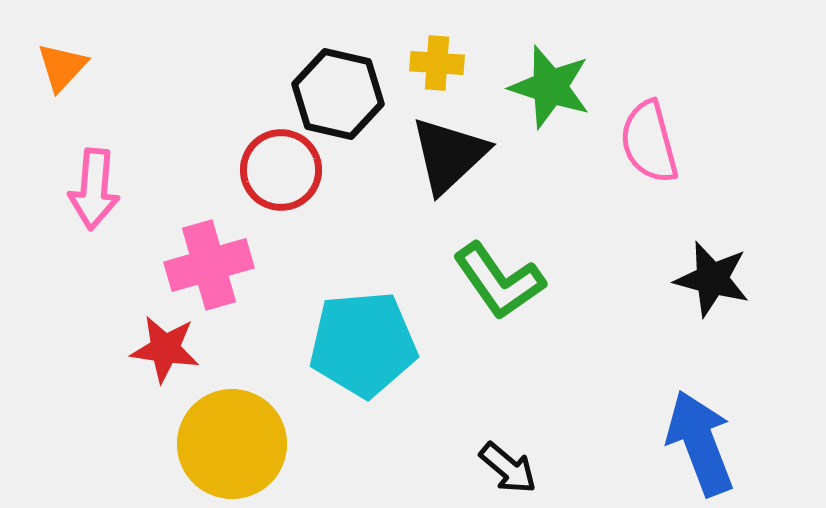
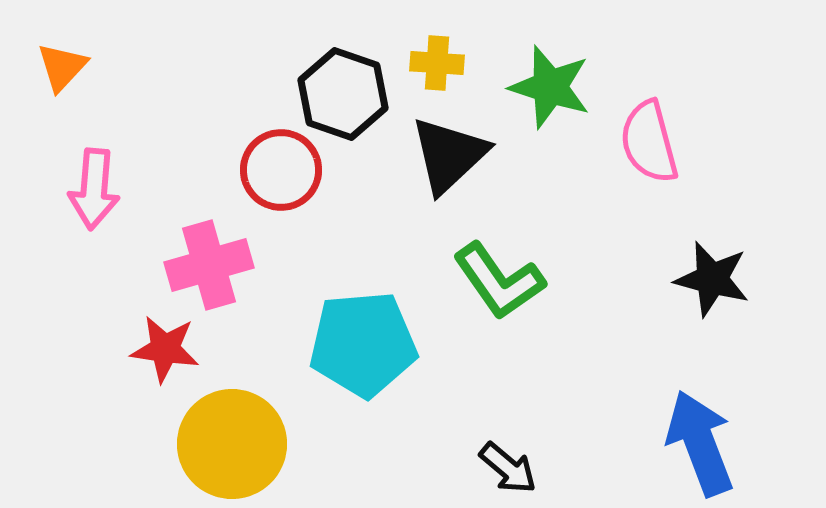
black hexagon: moved 5 px right; rotated 6 degrees clockwise
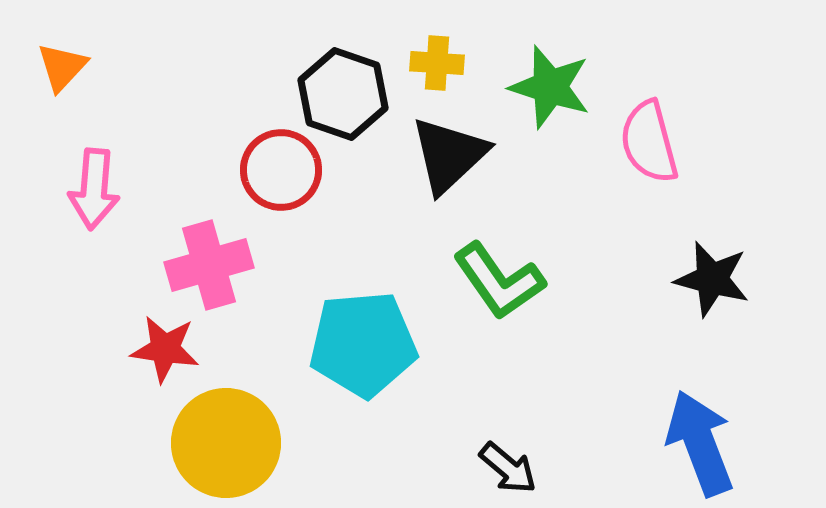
yellow circle: moved 6 px left, 1 px up
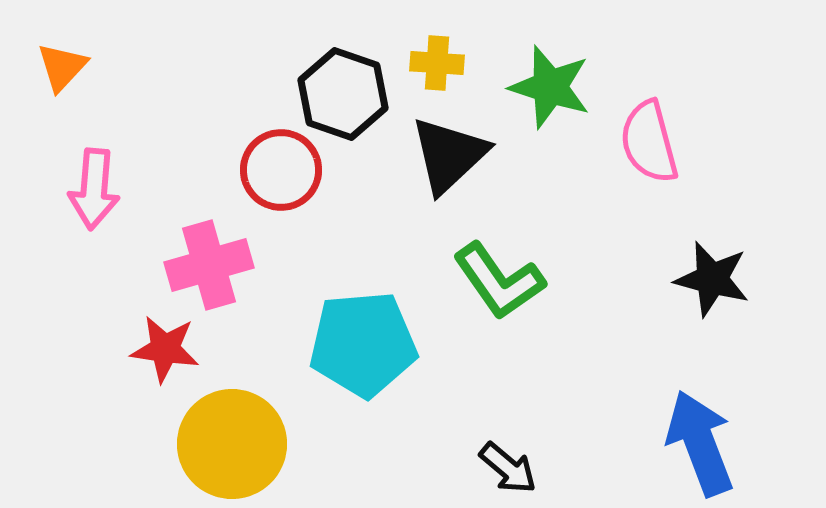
yellow circle: moved 6 px right, 1 px down
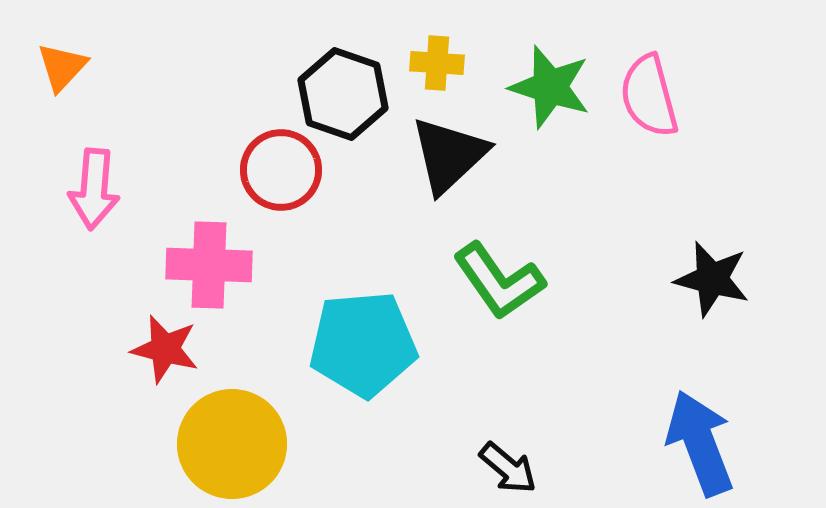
pink semicircle: moved 46 px up
pink cross: rotated 18 degrees clockwise
red star: rotated 6 degrees clockwise
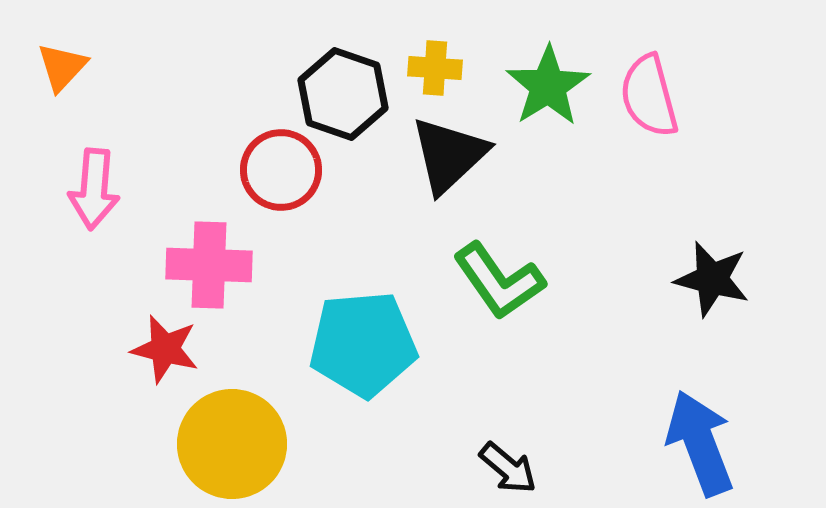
yellow cross: moved 2 px left, 5 px down
green star: moved 2 px left, 1 px up; rotated 22 degrees clockwise
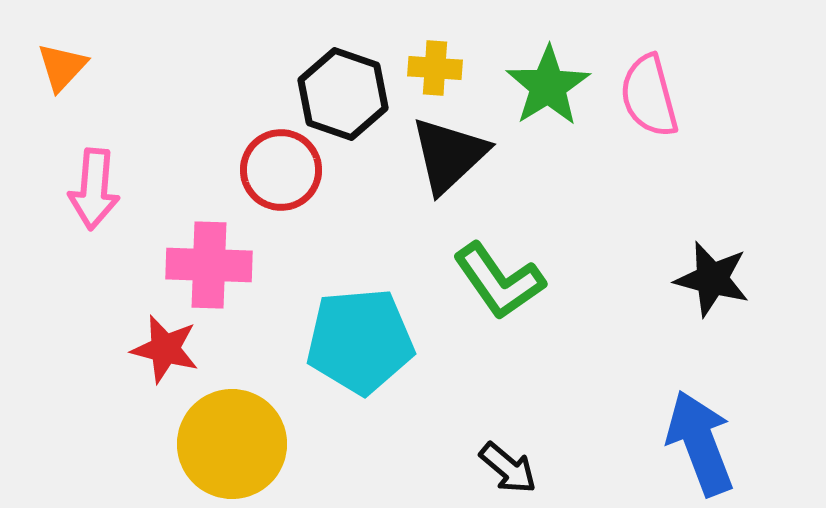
cyan pentagon: moved 3 px left, 3 px up
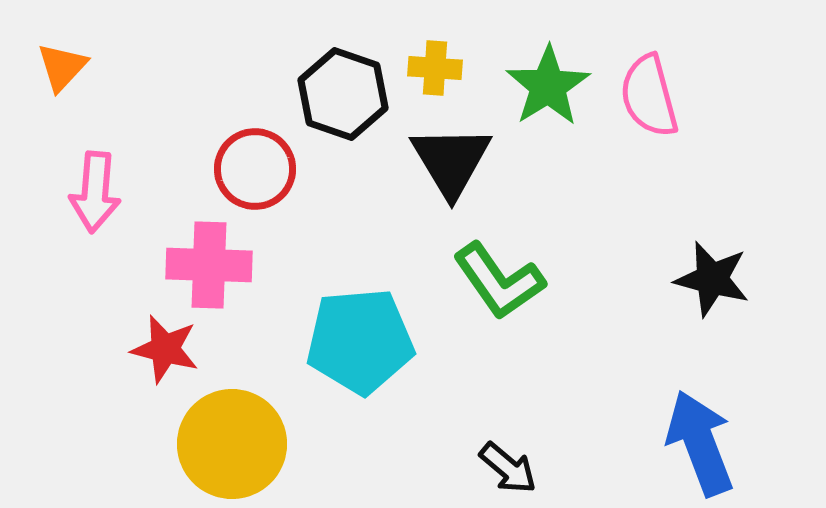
black triangle: moved 2 px right, 6 px down; rotated 18 degrees counterclockwise
red circle: moved 26 px left, 1 px up
pink arrow: moved 1 px right, 3 px down
